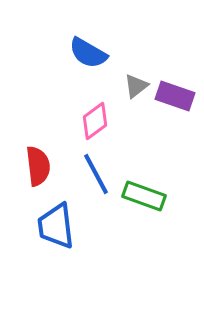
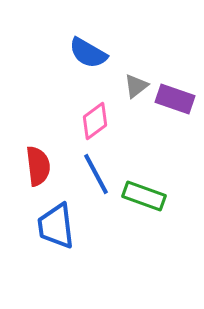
purple rectangle: moved 3 px down
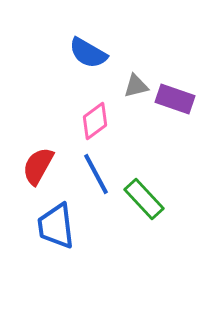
gray triangle: rotated 24 degrees clockwise
red semicircle: rotated 144 degrees counterclockwise
green rectangle: moved 3 px down; rotated 27 degrees clockwise
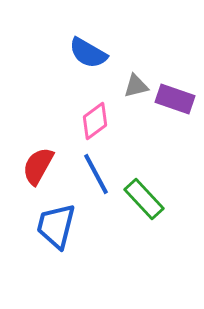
blue trapezoid: rotated 21 degrees clockwise
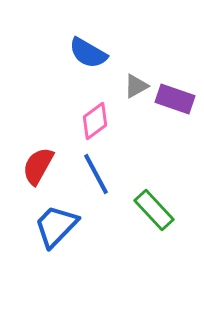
gray triangle: rotated 16 degrees counterclockwise
green rectangle: moved 10 px right, 11 px down
blue trapezoid: rotated 30 degrees clockwise
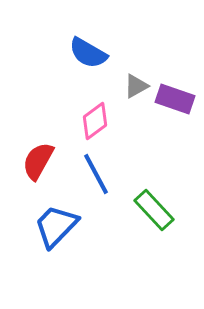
red semicircle: moved 5 px up
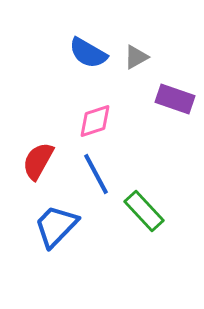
gray triangle: moved 29 px up
pink diamond: rotated 18 degrees clockwise
green rectangle: moved 10 px left, 1 px down
